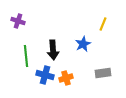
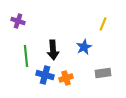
blue star: moved 1 px right, 3 px down
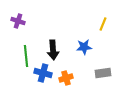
blue star: rotated 21 degrees clockwise
blue cross: moved 2 px left, 2 px up
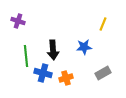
gray rectangle: rotated 21 degrees counterclockwise
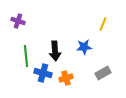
black arrow: moved 2 px right, 1 px down
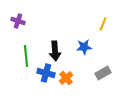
blue cross: moved 3 px right
orange cross: rotated 24 degrees counterclockwise
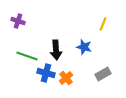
blue star: rotated 21 degrees clockwise
black arrow: moved 1 px right, 1 px up
green line: moved 1 px right; rotated 65 degrees counterclockwise
gray rectangle: moved 1 px down
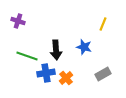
blue cross: rotated 24 degrees counterclockwise
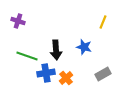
yellow line: moved 2 px up
